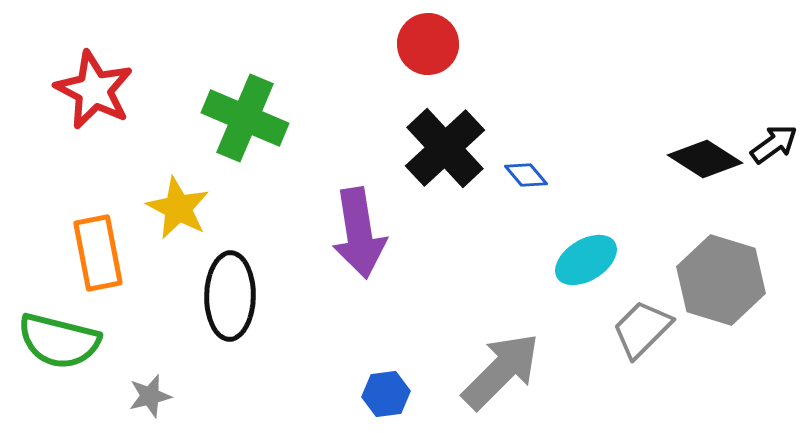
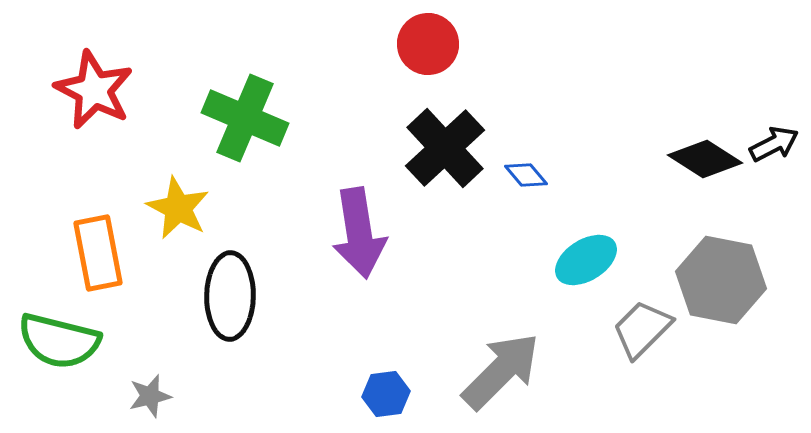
black arrow: rotated 9 degrees clockwise
gray hexagon: rotated 6 degrees counterclockwise
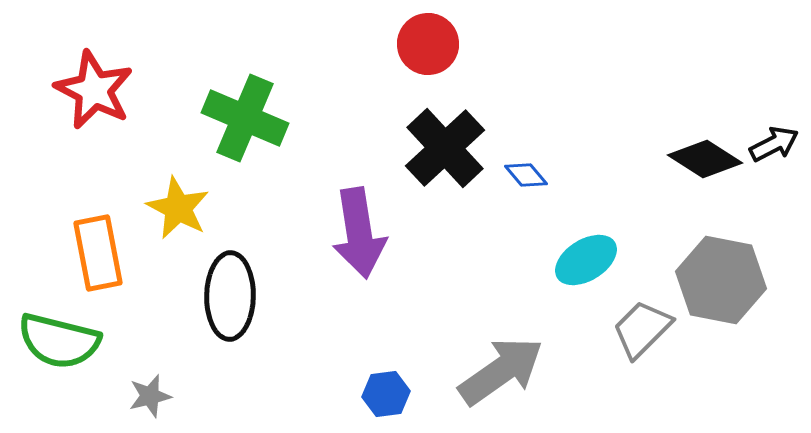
gray arrow: rotated 10 degrees clockwise
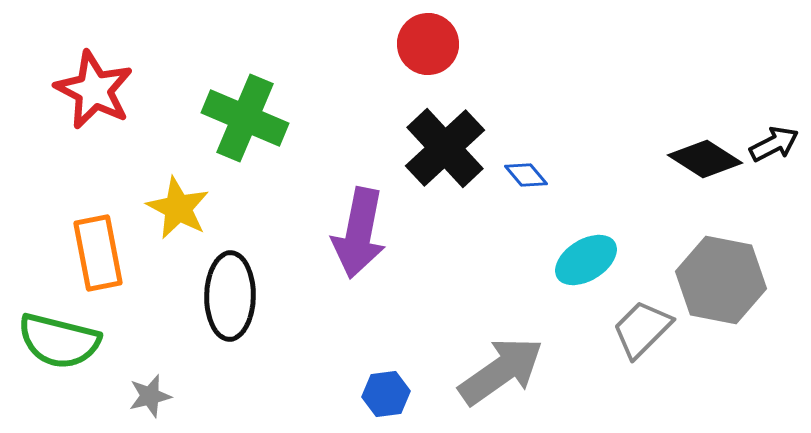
purple arrow: rotated 20 degrees clockwise
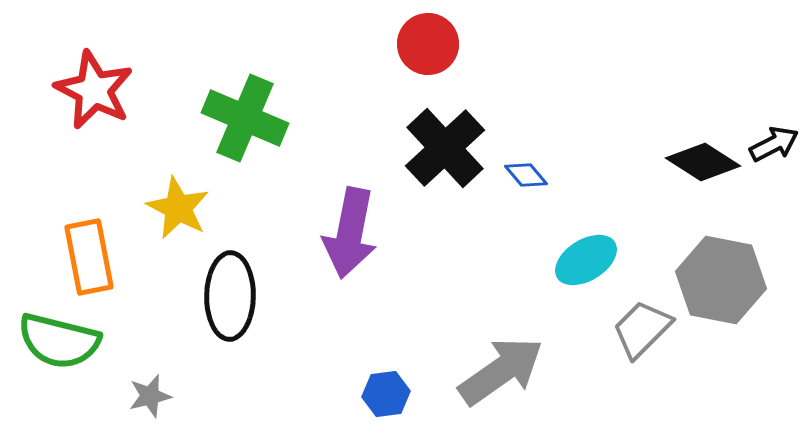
black diamond: moved 2 px left, 3 px down
purple arrow: moved 9 px left
orange rectangle: moved 9 px left, 4 px down
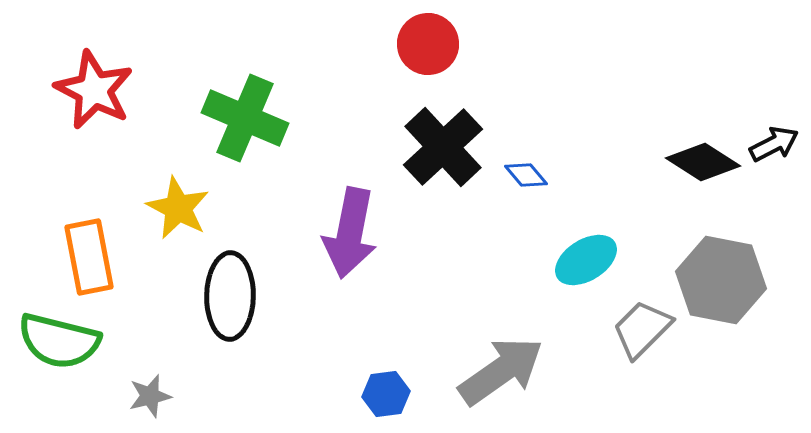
black cross: moved 2 px left, 1 px up
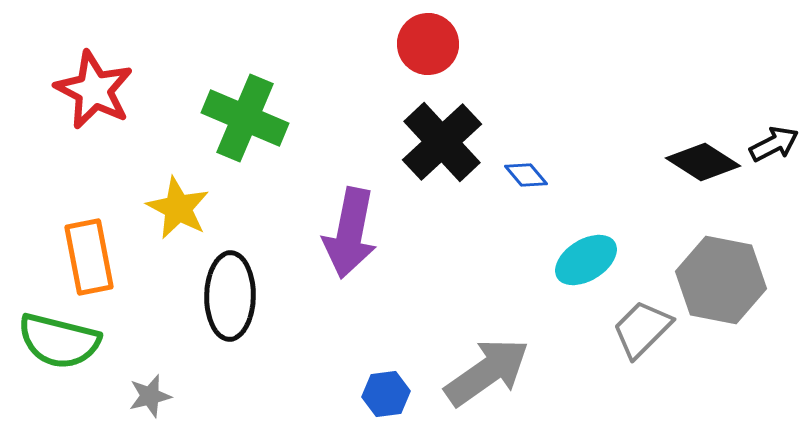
black cross: moved 1 px left, 5 px up
gray arrow: moved 14 px left, 1 px down
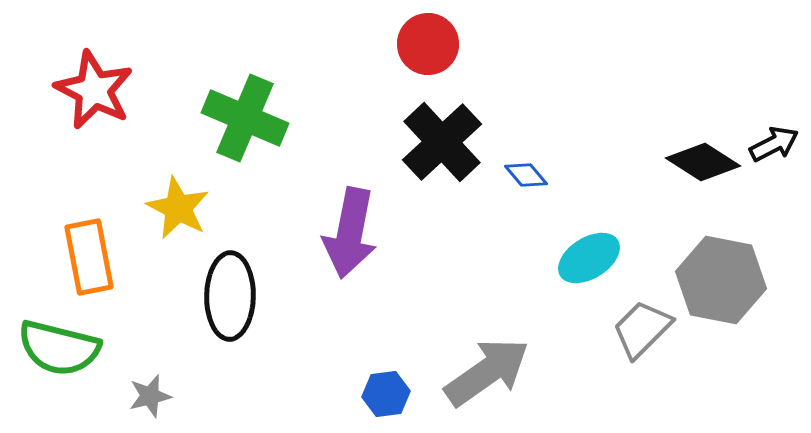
cyan ellipse: moved 3 px right, 2 px up
green semicircle: moved 7 px down
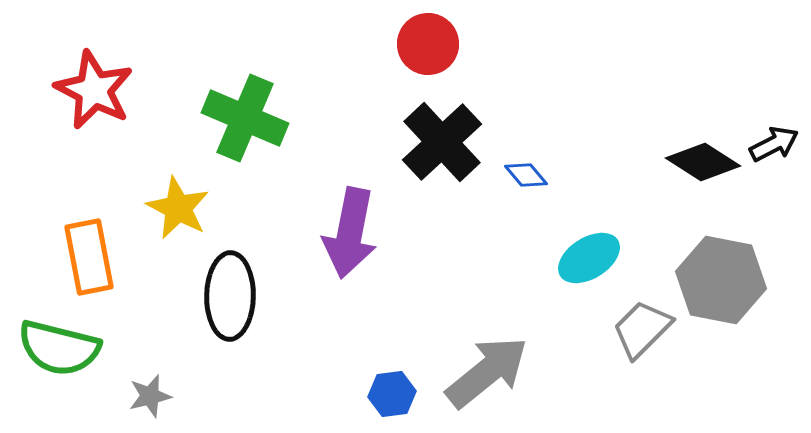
gray arrow: rotated 4 degrees counterclockwise
blue hexagon: moved 6 px right
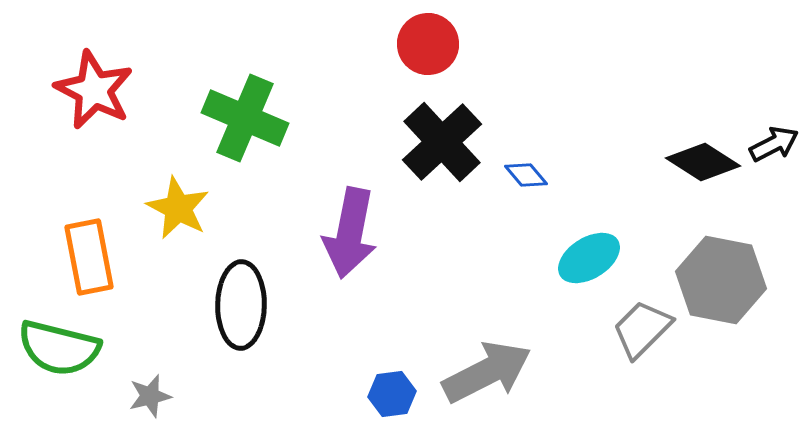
black ellipse: moved 11 px right, 9 px down
gray arrow: rotated 12 degrees clockwise
